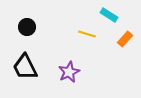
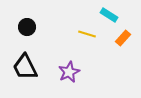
orange rectangle: moved 2 px left, 1 px up
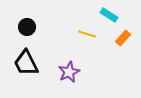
black trapezoid: moved 1 px right, 4 px up
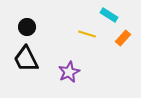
black trapezoid: moved 4 px up
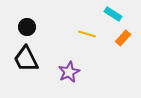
cyan rectangle: moved 4 px right, 1 px up
